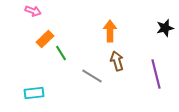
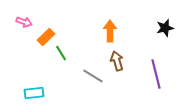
pink arrow: moved 9 px left, 11 px down
orange rectangle: moved 1 px right, 2 px up
gray line: moved 1 px right
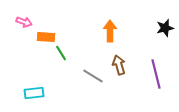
orange rectangle: rotated 48 degrees clockwise
brown arrow: moved 2 px right, 4 px down
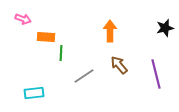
pink arrow: moved 1 px left, 3 px up
green line: rotated 35 degrees clockwise
brown arrow: rotated 24 degrees counterclockwise
gray line: moved 9 px left; rotated 65 degrees counterclockwise
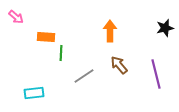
pink arrow: moved 7 px left, 2 px up; rotated 21 degrees clockwise
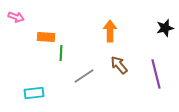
pink arrow: rotated 21 degrees counterclockwise
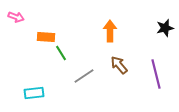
green line: rotated 35 degrees counterclockwise
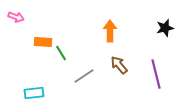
orange rectangle: moved 3 px left, 5 px down
